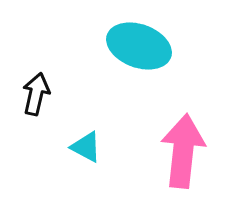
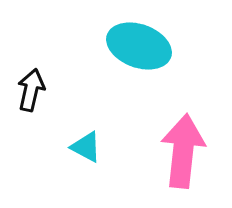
black arrow: moved 5 px left, 4 px up
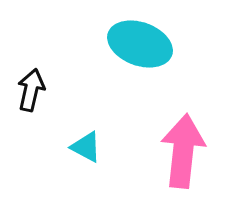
cyan ellipse: moved 1 px right, 2 px up
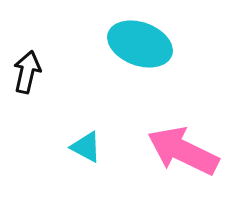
black arrow: moved 4 px left, 18 px up
pink arrow: rotated 70 degrees counterclockwise
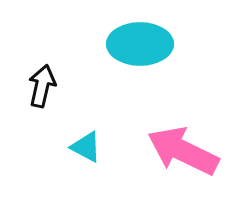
cyan ellipse: rotated 20 degrees counterclockwise
black arrow: moved 15 px right, 14 px down
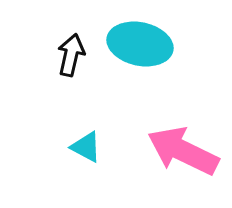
cyan ellipse: rotated 12 degrees clockwise
black arrow: moved 29 px right, 31 px up
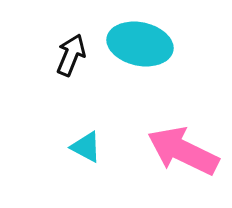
black arrow: rotated 9 degrees clockwise
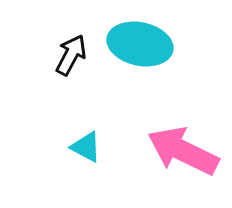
black arrow: rotated 6 degrees clockwise
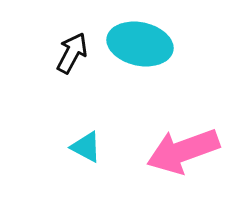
black arrow: moved 1 px right, 2 px up
pink arrow: rotated 46 degrees counterclockwise
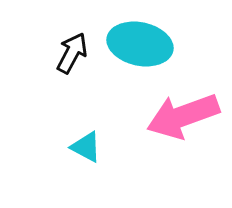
pink arrow: moved 35 px up
